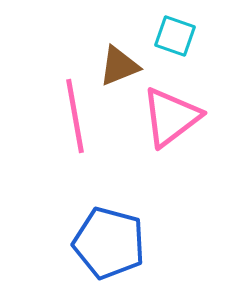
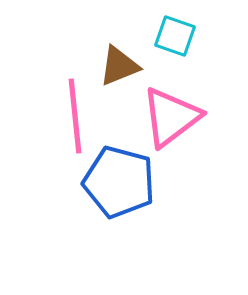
pink line: rotated 4 degrees clockwise
blue pentagon: moved 10 px right, 61 px up
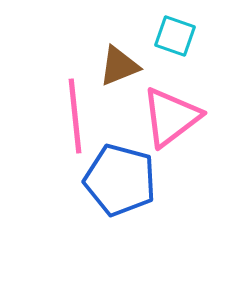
blue pentagon: moved 1 px right, 2 px up
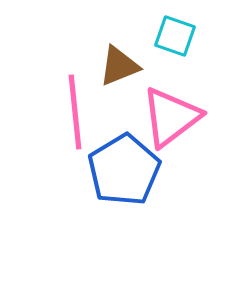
pink line: moved 4 px up
blue pentagon: moved 4 px right, 10 px up; rotated 26 degrees clockwise
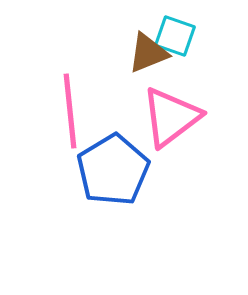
brown triangle: moved 29 px right, 13 px up
pink line: moved 5 px left, 1 px up
blue pentagon: moved 11 px left
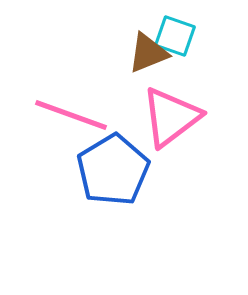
pink line: moved 1 px right, 4 px down; rotated 64 degrees counterclockwise
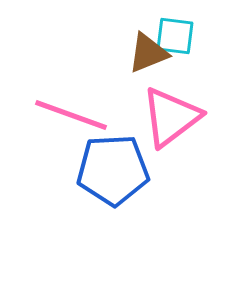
cyan square: rotated 12 degrees counterclockwise
blue pentagon: rotated 28 degrees clockwise
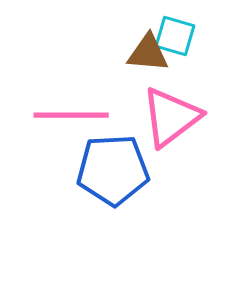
cyan square: rotated 9 degrees clockwise
brown triangle: rotated 27 degrees clockwise
pink line: rotated 20 degrees counterclockwise
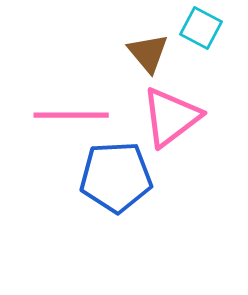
cyan square: moved 26 px right, 8 px up; rotated 12 degrees clockwise
brown triangle: rotated 45 degrees clockwise
blue pentagon: moved 3 px right, 7 px down
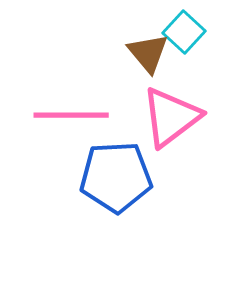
cyan square: moved 17 px left, 4 px down; rotated 15 degrees clockwise
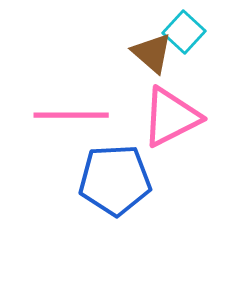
brown triangle: moved 4 px right; rotated 9 degrees counterclockwise
pink triangle: rotated 10 degrees clockwise
blue pentagon: moved 1 px left, 3 px down
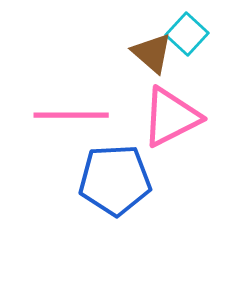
cyan square: moved 3 px right, 2 px down
